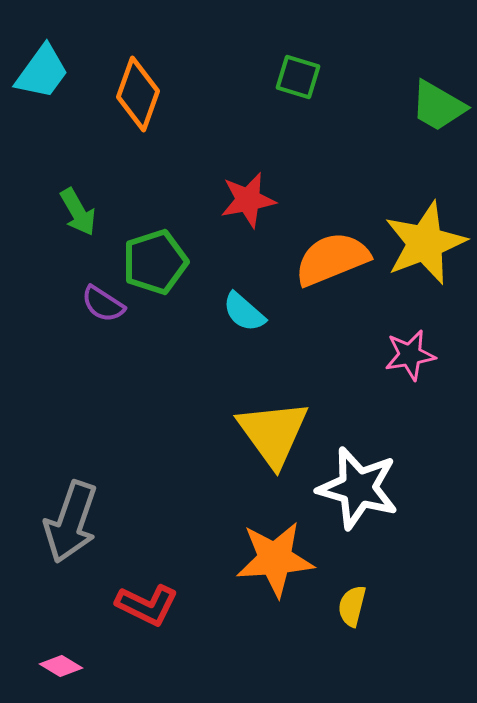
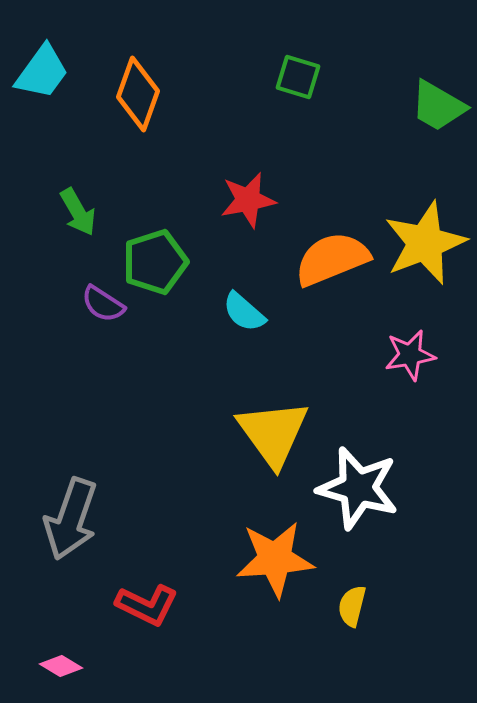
gray arrow: moved 3 px up
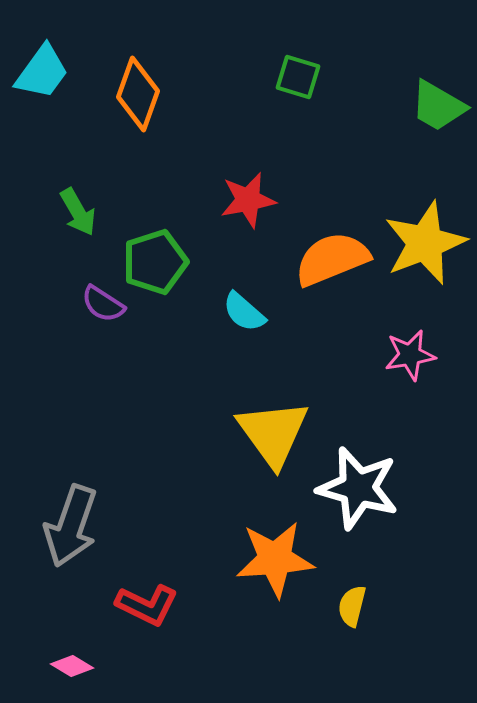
gray arrow: moved 7 px down
pink diamond: moved 11 px right
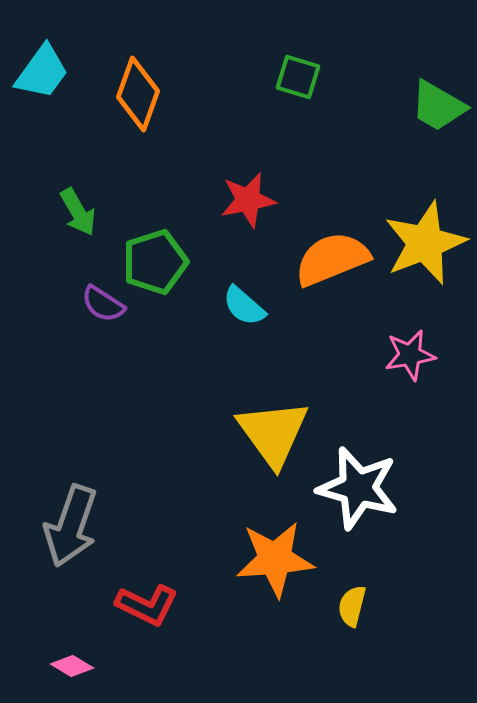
cyan semicircle: moved 6 px up
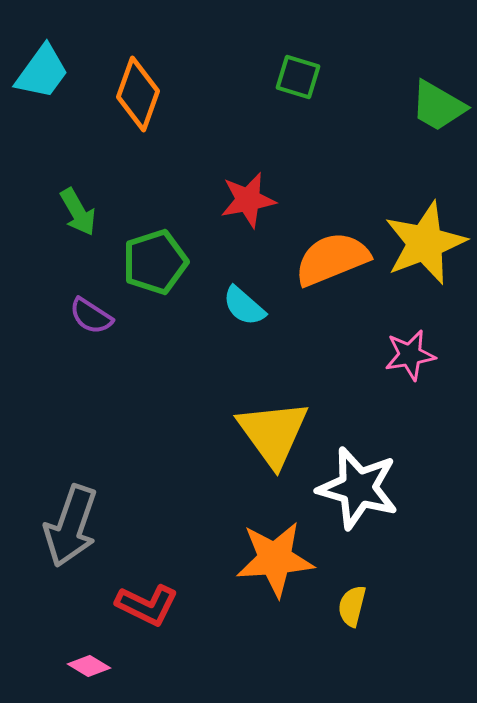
purple semicircle: moved 12 px left, 12 px down
pink diamond: moved 17 px right
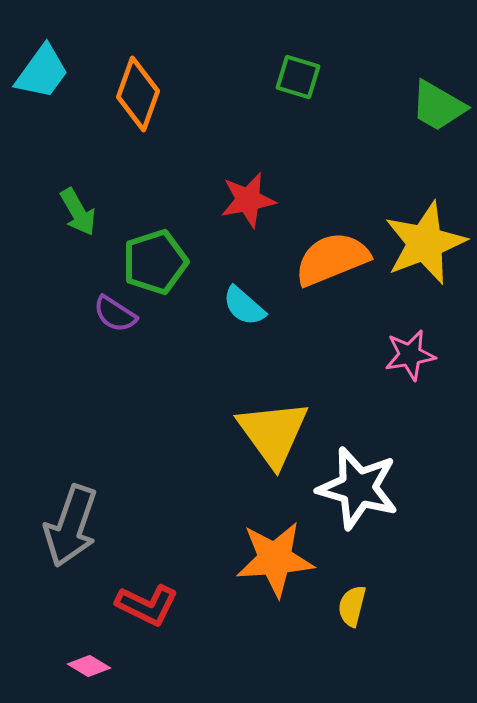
purple semicircle: moved 24 px right, 2 px up
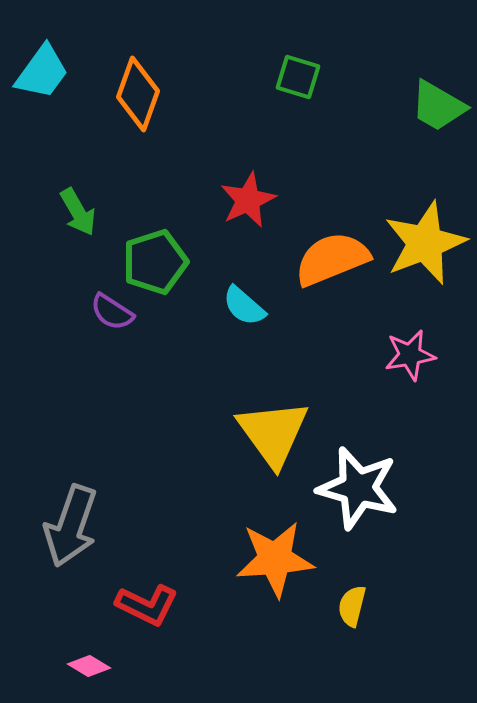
red star: rotated 14 degrees counterclockwise
purple semicircle: moved 3 px left, 2 px up
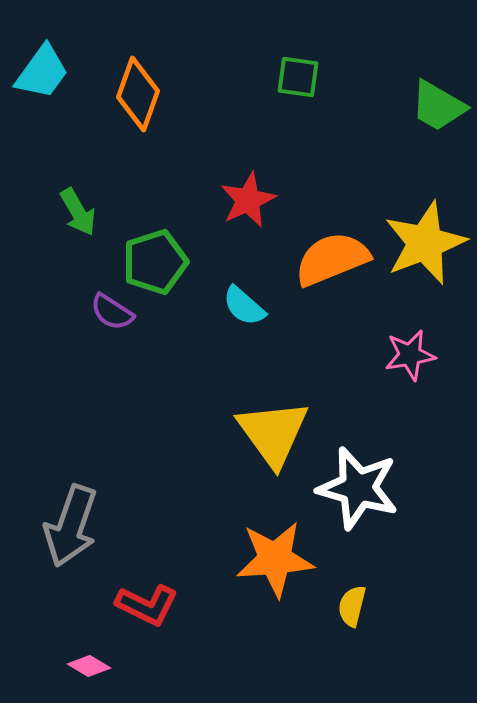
green square: rotated 9 degrees counterclockwise
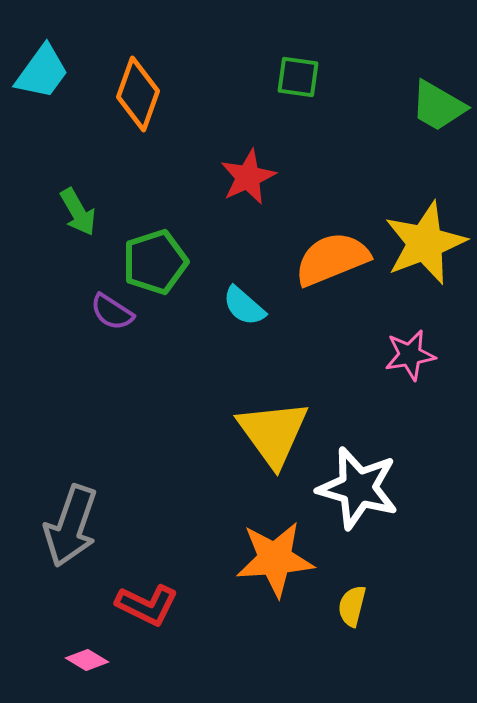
red star: moved 23 px up
pink diamond: moved 2 px left, 6 px up
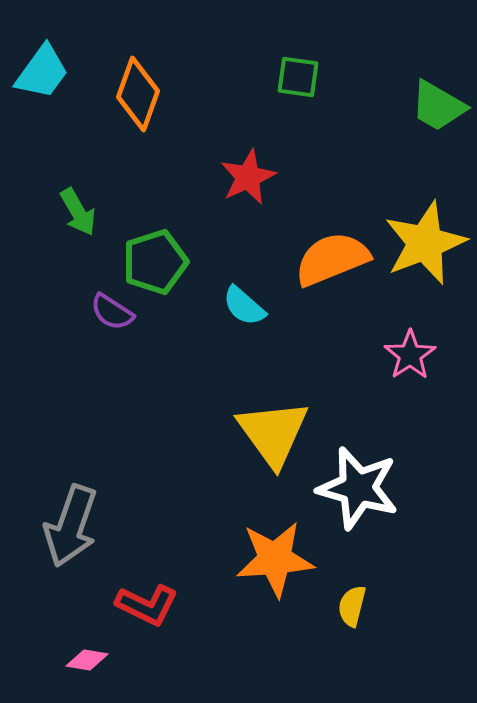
pink star: rotated 24 degrees counterclockwise
pink diamond: rotated 21 degrees counterclockwise
